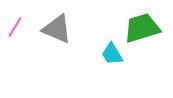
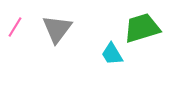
gray triangle: rotated 44 degrees clockwise
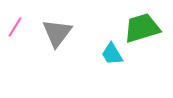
gray triangle: moved 4 px down
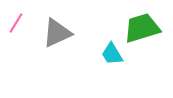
pink line: moved 1 px right, 4 px up
gray triangle: rotated 28 degrees clockwise
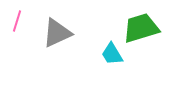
pink line: moved 1 px right, 2 px up; rotated 15 degrees counterclockwise
green trapezoid: moved 1 px left
